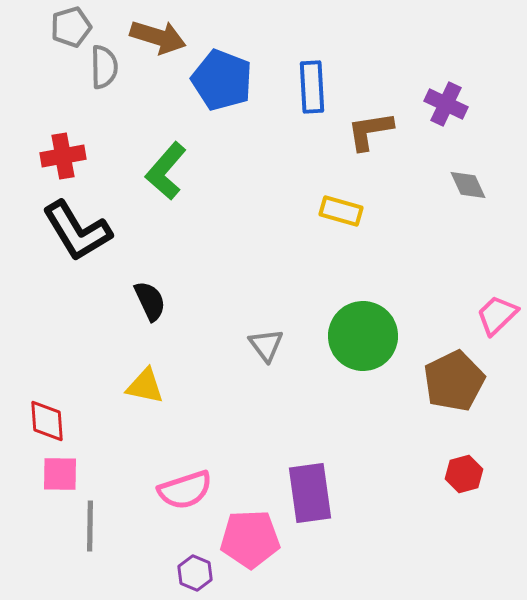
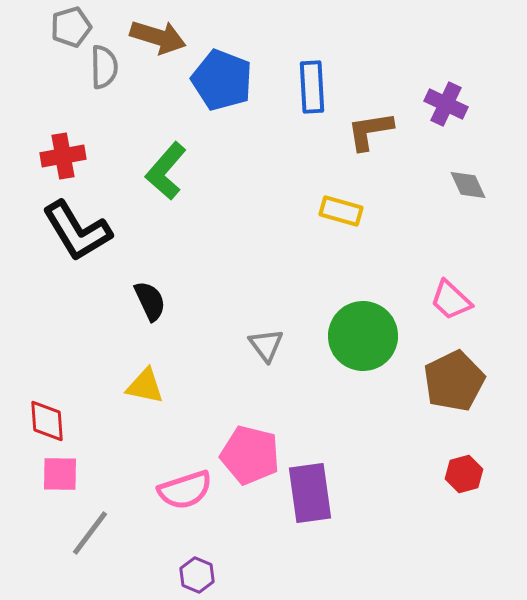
pink trapezoid: moved 46 px left, 15 px up; rotated 93 degrees counterclockwise
gray line: moved 7 px down; rotated 36 degrees clockwise
pink pentagon: moved 84 px up; rotated 16 degrees clockwise
purple hexagon: moved 2 px right, 2 px down
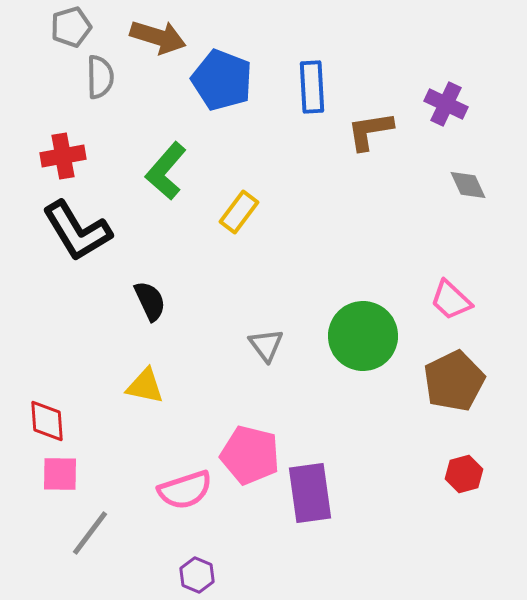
gray semicircle: moved 4 px left, 10 px down
yellow rectangle: moved 102 px left, 1 px down; rotated 69 degrees counterclockwise
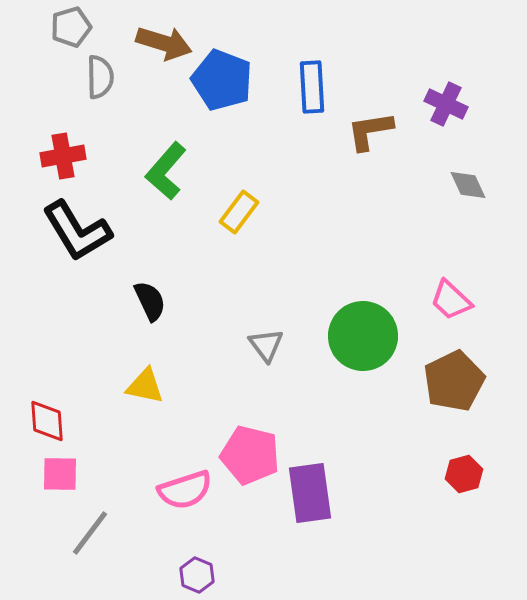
brown arrow: moved 6 px right, 6 px down
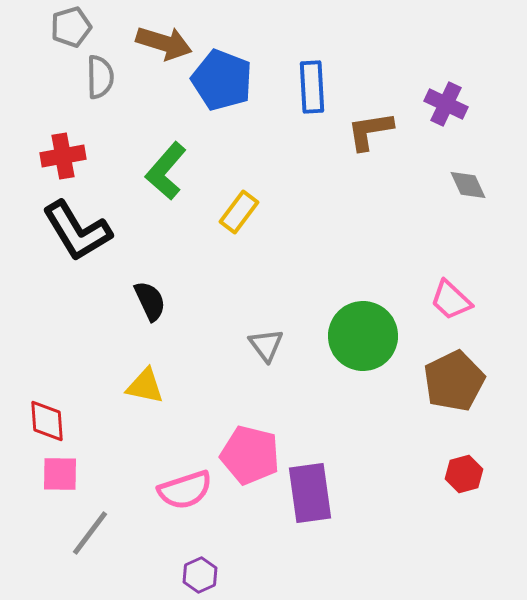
purple hexagon: moved 3 px right; rotated 12 degrees clockwise
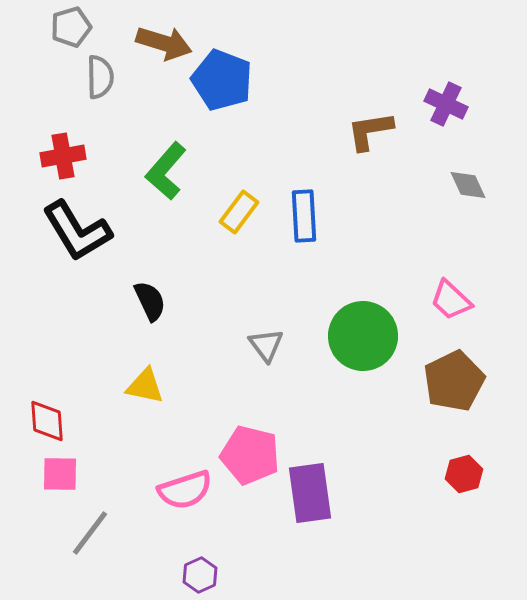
blue rectangle: moved 8 px left, 129 px down
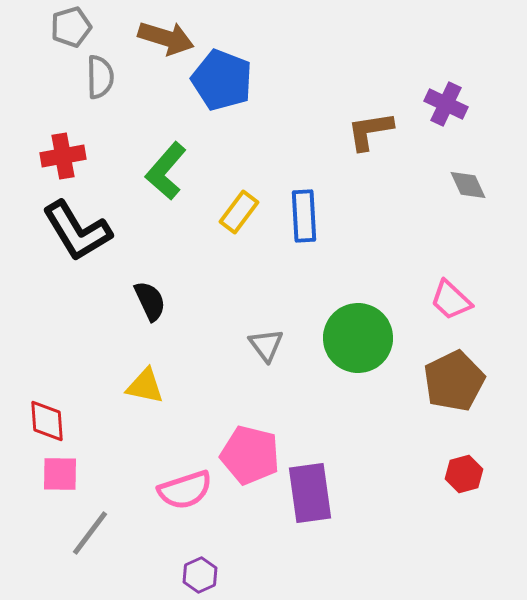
brown arrow: moved 2 px right, 5 px up
green circle: moved 5 px left, 2 px down
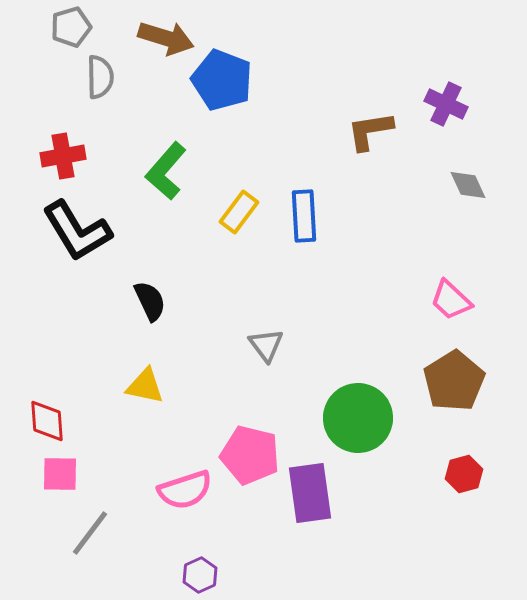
green circle: moved 80 px down
brown pentagon: rotated 6 degrees counterclockwise
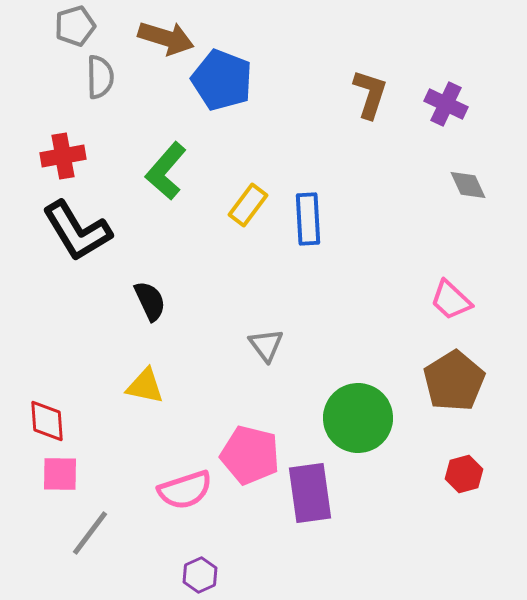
gray pentagon: moved 4 px right, 1 px up
brown L-shape: moved 37 px up; rotated 117 degrees clockwise
yellow rectangle: moved 9 px right, 7 px up
blue rectangle: moved 4 px right, 3 px down
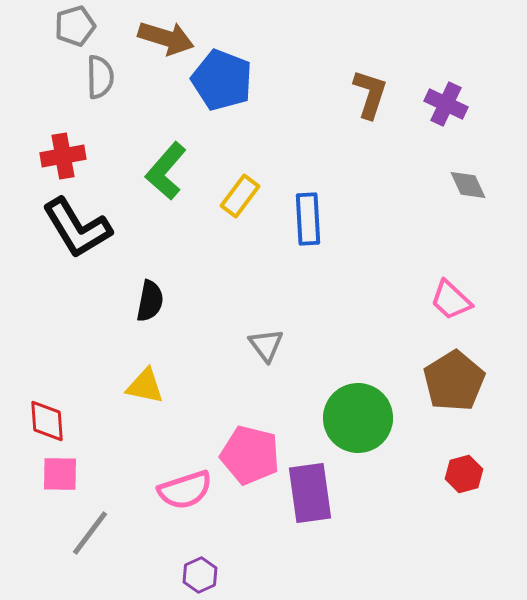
yellow rectangle: moved 8 px left, 9 px up
black L-shape: moved 3 px up
black semicircle: rotated 36 degrees clockwise
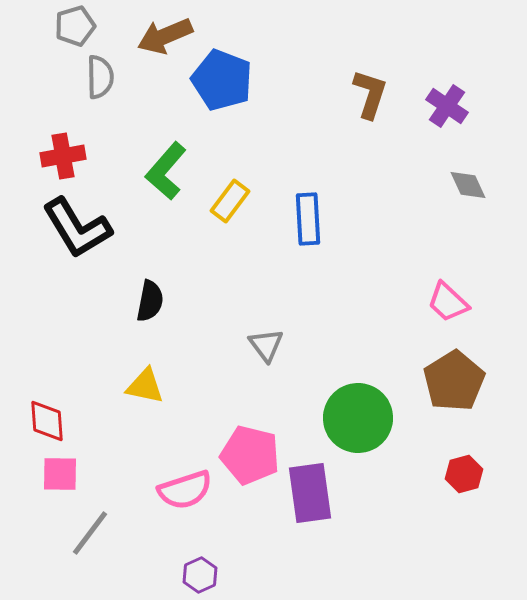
brown arrow: moved 1 px left, 2 px up; rotated 140 degrees clockwise
purple cross: moved 1 px right, 2 px down; rotated 9 degrees clockwise
yellow rectangle: moved 10 px left, 5 px down
pink trapezoid: moved 3 px left, 2 px down
